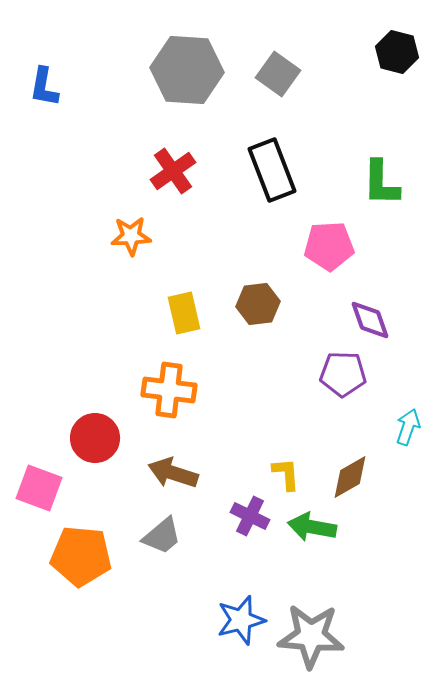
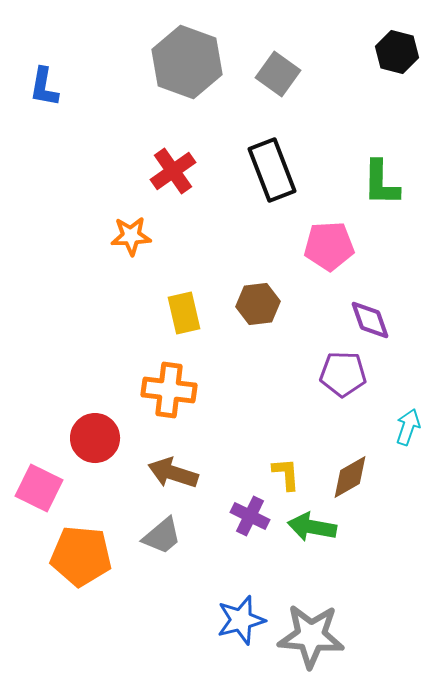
gray hexagon: moved 8 px up; rotated 16 degrees clockwise
pink square: rotated 6 degrees clockwise
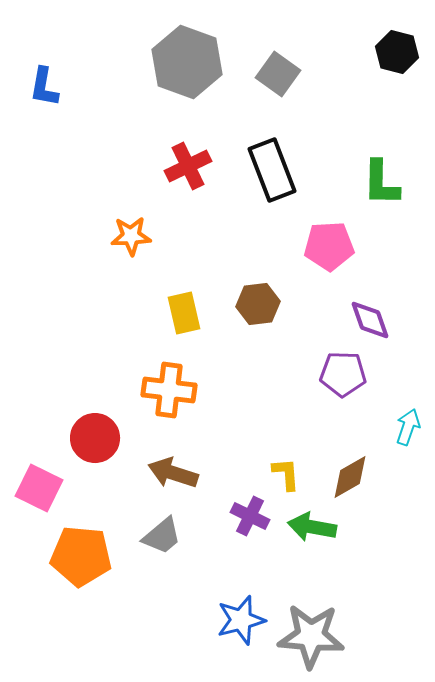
red cross: moved 15 px right, 5 px up; rotated 9 degrees clockwise
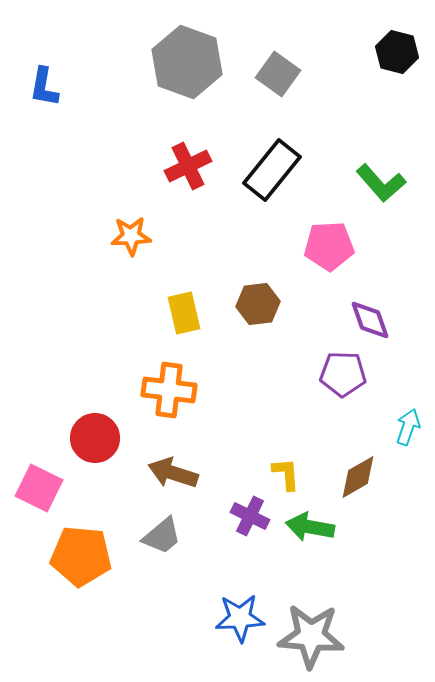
black rectangle: rotated 60 degrees clockwise
green L-shape: rotated 42 degrees counterclockwise
brown diamond: moved 8 px right
green arrow: moved 2 px left
blue star: moved 1 px left, 2 px up; rotated 12 degrees clockwise
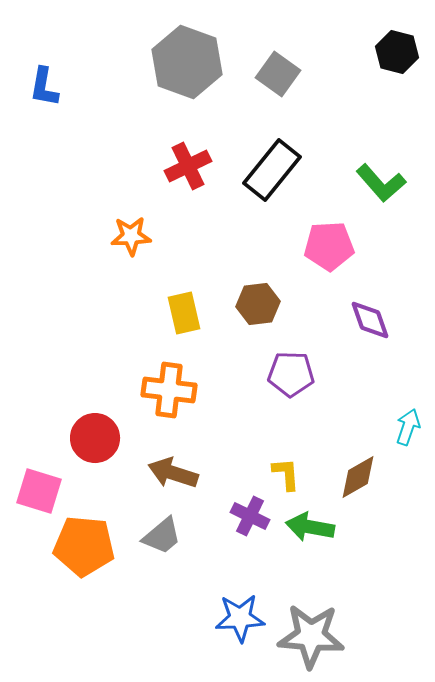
purple pentagon: moved 52 px left
pink square: moved 3 px down; rotated 9 degrees counterclockwise
orange pentagon: moved 3 px right, 10 px up
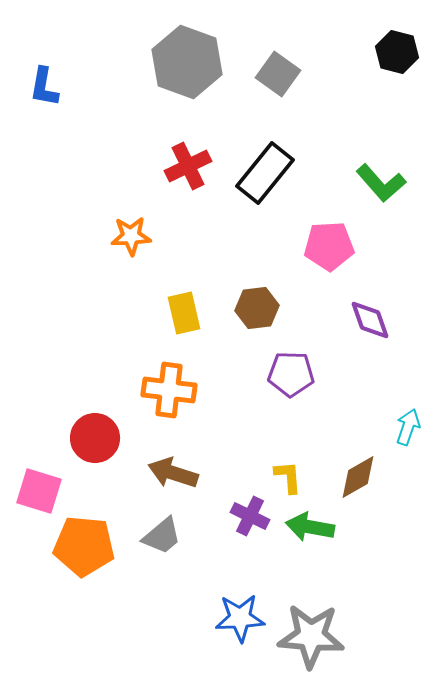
black rectangle: moved 7 px left, 3 px down
brown hexagon: moved 1 px left, 4 px down
yellow L-shape: moved 2 px right, 3 px down
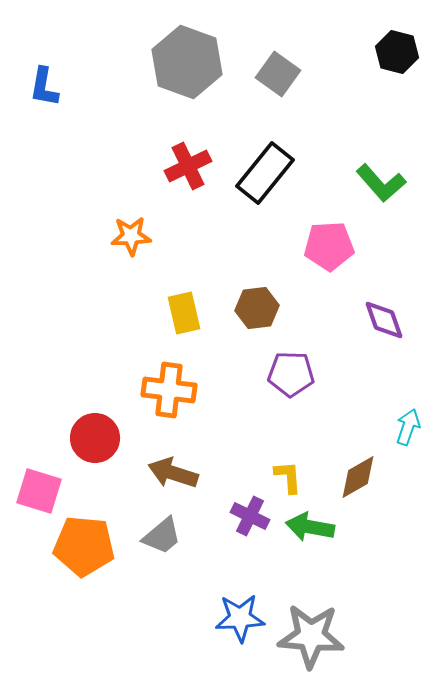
purple diamond: moved 14 px right
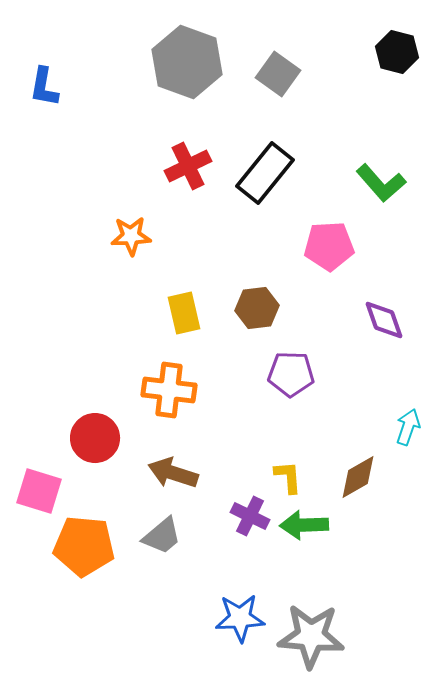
green arrow: moved 6 px left, 2 px up; rotated 12 degrees counterclockwise
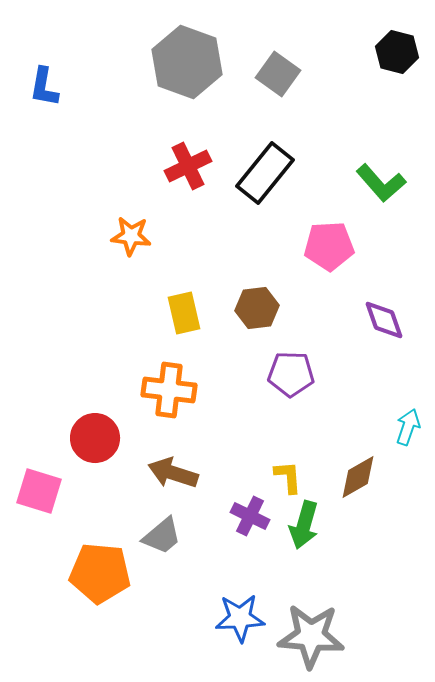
orange star: rotated 9 degrees clockwise
green arrow: rotated 72 degrees counterclockwise
orange pentagon: moved 16 px right, 27 px down
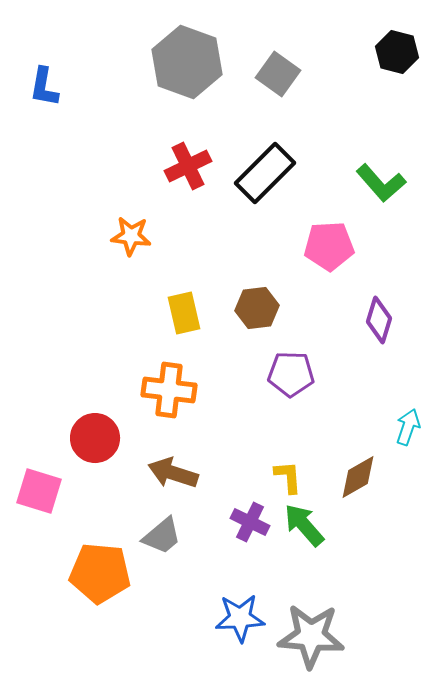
black rectangle: rotated 6 degrees clockwise
purple diamond: moved 5 px left; rotated 36 degrees clockwise
purple cross: moved 6 px down
green arrow: rotated 123 degrees clockwise
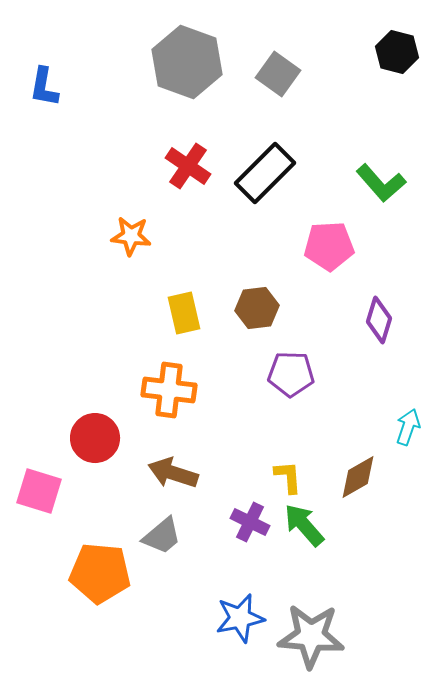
red cross: rotated 30 degrees counterclockwise
blue star: rotated 9 degrees counterclockwise
